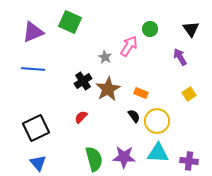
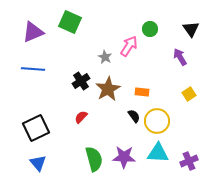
black cross: moved 2 px left
orange rectangle: moved 1 px right, 1 px up; rotated 16 degrees counterclockwise
purple cross: rotated 30 degrees counterclockwise
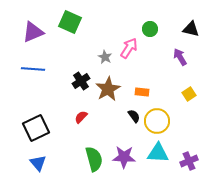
black triangle: rotated 42 degrees counterclockwise
pink arrow: moved 2 px down
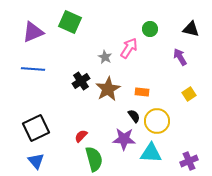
red semicircle: moved 19 px down
cyan triangle: moved 7 px left
purple star: moved 18 px up
blue triangle: moved 2 px left, 2 px up
